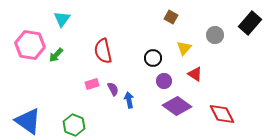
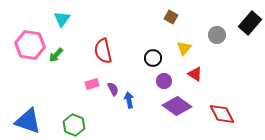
gray circle: moved 2 px right
blue triangle: rotated 16 degrees counterclockwise
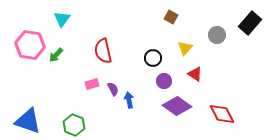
yellow triangle: moved 1 px right
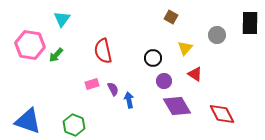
black rectangle: rotated 40 degrees counterclockwise
purple diamond: rotated 24 degrees clockwise
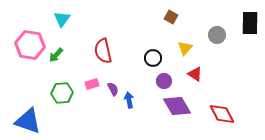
green hexagon: moved 12 px left, 32 px up; rotated 25 degrees counterclockwise
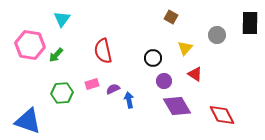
purple semicircle: rotated 88 degrees counterclockwise
red diamond: moved 1 px down
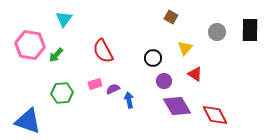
cyan triangle: moved 2 px right
black rectangle: moved 7 px down
gray circle: moved 3 px up
red semicircle: rotated 15 degrees counterclockwise
pink rectangle: moved 3 px right
red diamond: moved 7 px left
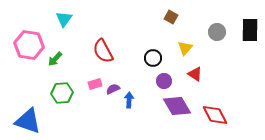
pink hexagon: moved 1 px left
green arrow: moved 1 px left, 4 px down
blue arrow: rotated 14 degrees clockwise
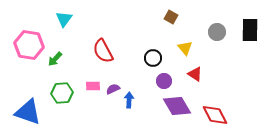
yellow triangle: rotated 21 degrees counterclockwise
pink rectangle: moved 2 px left, 2 px down; rotated 16 degrees clockwise
blue triangle: moved 9 px up
